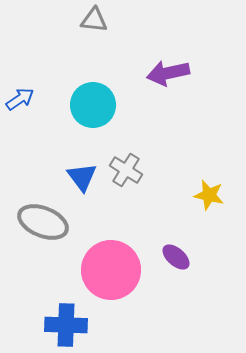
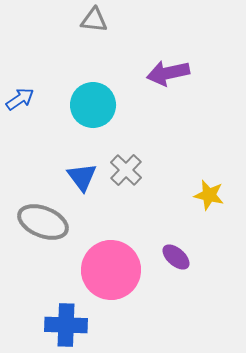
gray cross: rotated 12 degrees clockwise
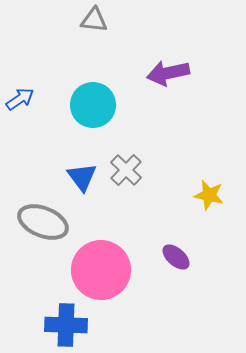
pink circle: moved 10 px left
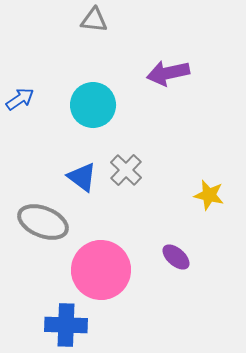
blue triangle: rotated 16 degrees counterclockwise
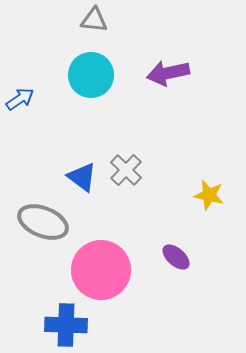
cyan circle: moved 2 px left, 30 px up
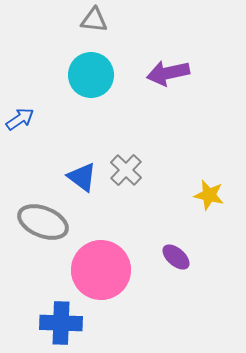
blue arrow: moved 20 px down
blue cross: moved 5 px left, 2 px up
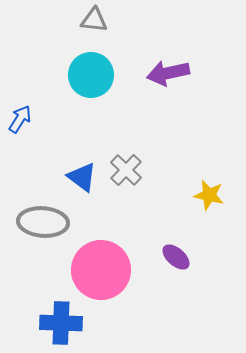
blue arrow: rotated 24 degrees counterclockwise
gray ellipse: rotated 18 degrees counterclockwise
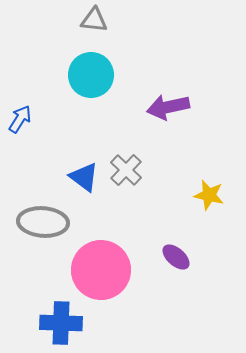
purple arrow: moved 34 px down
blue triangle: moved 2 px right
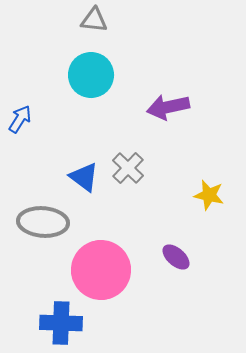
gray cross: moved 2 px right, 2 px up
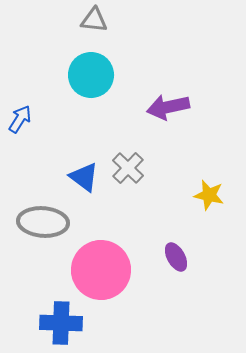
purple ellipse: rotated 20 degrees clockwise
